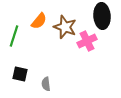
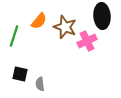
gray semicircle: moved 6 px left
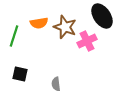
black ellipse: rotated 30 degrees counterclockwise
orange semicircle: moved 2 px down; rotated 42 degrees clockwise
gray semicircle: moved 16 px right
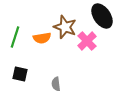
orange semicircle: moved 3 px right, 15 px down
green line: moved 1 px right, 1 px down
pink cross: rotated 18 degrees counterclockwise
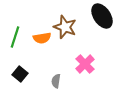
pink cross: moved 2 px left, 23 px down
black square: rotated 28 degrees clockwise
gray semicircle: moved 3 px up; rotated 16 degrees clockwise
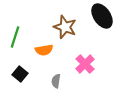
orange semicircle: moved 2 px right, 12 px down
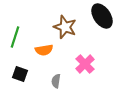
black square: rotated 21 degrees counterclockwise
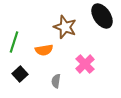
green line: moved 1 px left, 5 px down
black square: rotated 28 degrees clockwise
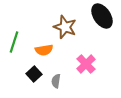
pink cross: moved 1 px right
black square: moved 14 px right
